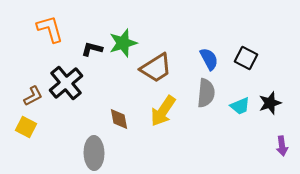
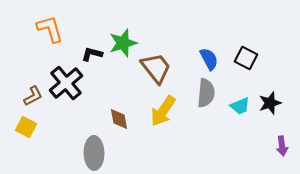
black L-shape: moved 5 px down
brown trapezoid: rotated 96 degrees counterclockwise
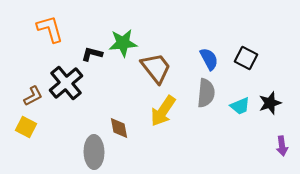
green star: rotated 12 degrees clockwise
brown diamond: moved 9 px down
gray ellipse: moved 1 px up
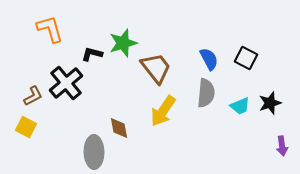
green star: rotated 12 degrees counterclockwise
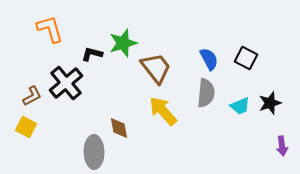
brown L-shape: moved 1 px left
yellow arrow: rotated 104 degrees clockwise
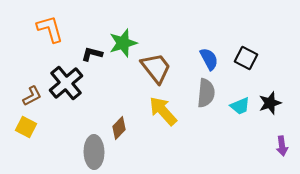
brown diamond: rotated 55 degrees clockwise
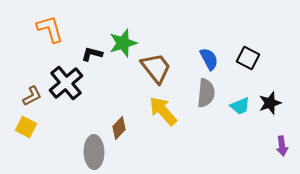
black square: moved 2 px right
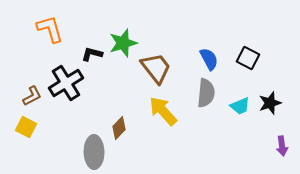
black cross: rotated 8 degrees clockwise
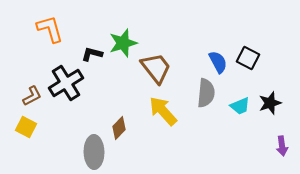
blue semicircle: moved 9 px right, 3 px down
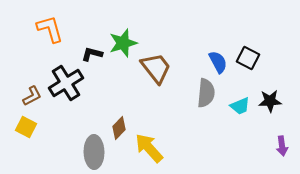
black star: moved 2 px up; rotated 15 degrees clockwise
yellow arrow: moved 14 px left, 37 px down
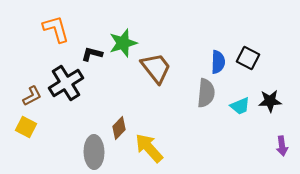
orange L-shape: moved 6 px right
blue semicircle: rotated 30 degrees clockwise
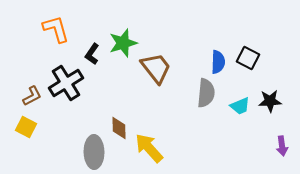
black L-shape: rotated 70 degrees counterclockwise
brown diamond: rotated 45 degrees counterclockwise
